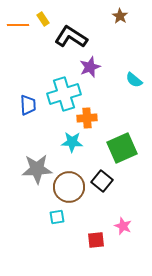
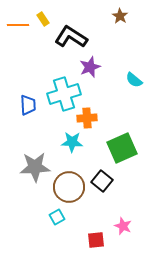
gray star: moved 2 px left, 2 px up
cyan square: rotated 21 degrees counterclockwise
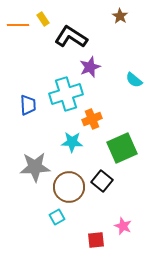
cyan cross: moved 2 px right
orange cross: moved 5 px right, 1 px down; rotated 18 degrees counterclockwise
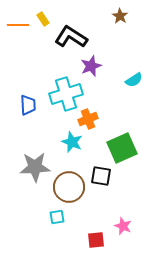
purple star: moved 1 px right, 1 px up
cyan semicircle: rotated 72 degrees counterclockwise
orange cross: moved 4 px left
cyan star: rotated 20 degrees clockwise
black square: moved 1 px left, 5 px up; rotated 30 degrees counterclockwise
cyan square: rotated 21 degrees clockwise
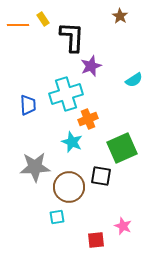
black L-shape: moved 1 px right; rotated 60 degrees clockwise
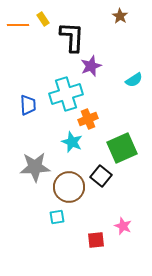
black square: rotated 30 degrees clockwise
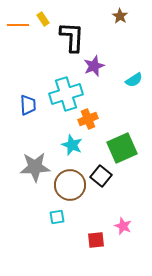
purple star: moved 3 px right
cyan star: moved 3 px down
brown circle: moved 1 px right, 2 px up
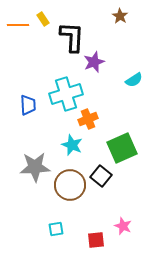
purple star: moved 4 px up
cyan square: moved 1 px left, 12 px down
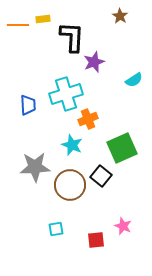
yellow rectangle: rotated 64 degrees counterclockwise
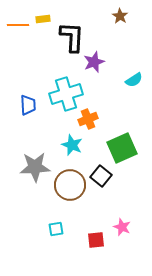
pink star: moved 1 px left, 1 px down
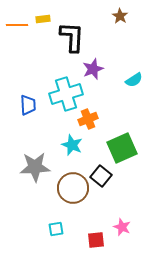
orange line: moved 1 px left
purple star: moved 1 px left, 7 px down
brown circle: moved 3 px right, 3 px down
